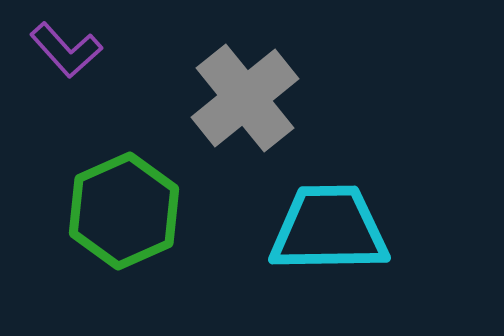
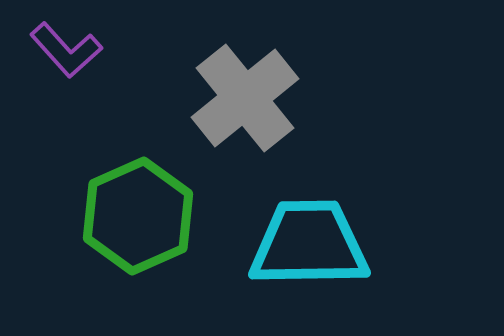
green hexagon: moved 14 px right, 5 px down
cyan trapezoid: moved 20 px left, 15 px down
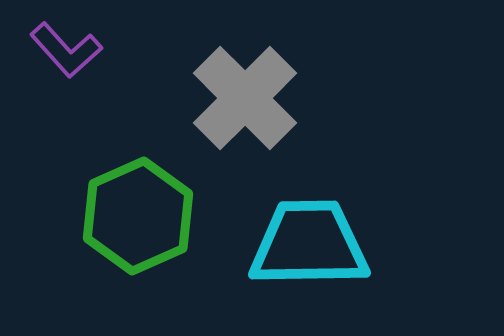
gray cross: rotated 6 degrees counterclockwise
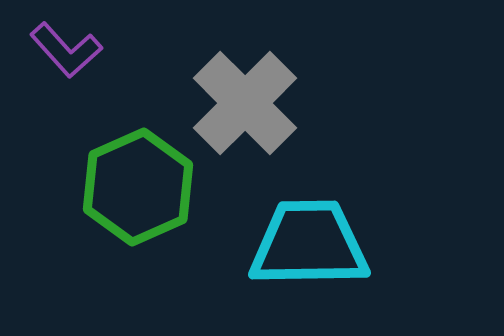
gray cross: moved 5 px down
green hexagon: moved 29 px up
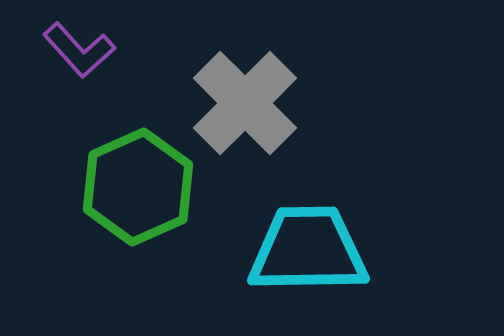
purple L-shape: moved 13 px right
cyan trapezoid: moved 1 px left, 6 px down
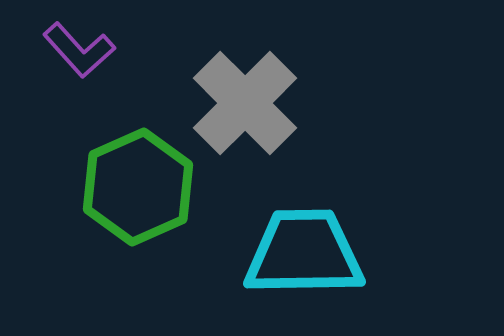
cyan trapezoid: moved 4 px left, 3 px down
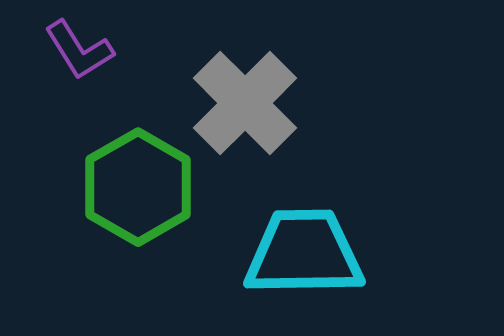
purple L-shape: rotated 10 degrees clockwise
green hexagon: rotated 6 degrees counterclockwise
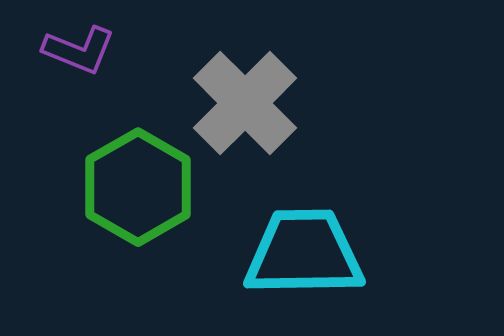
purple L-shape: rotated 36 degrees counterclockwise
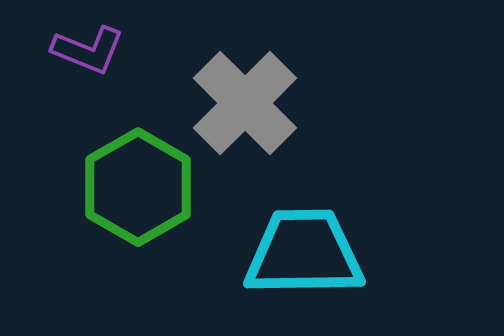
purple L-shape: moved 9 px right
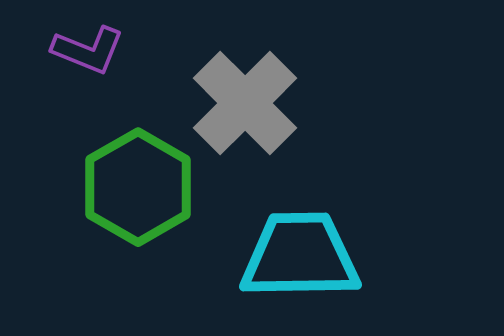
cyan trapezoid: moved 4 px left, 3 px down
